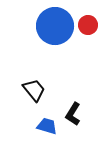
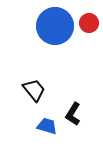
red circle: moved 1 px right, 2 px up
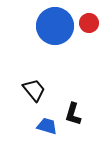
black L-shape: rotated 15 degrees counterclockwise
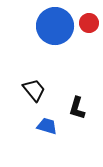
black L-shape: moved 4 px right, 6 px up
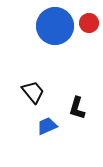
black trapezoid: moved 1 px left, 2 px down
blue trapezoid: rotated 40 degrees counterclockwise
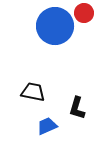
red circle: moved 5 px left, 10 px up
black trapezoid: rotated 40 degrees counterclockwise
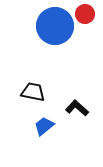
red circle: moved 1 px right, 1 px down
black L-shape: rotated 115 degrees clockwise
blue trapezoid: moved 3 px left; rotated 15 degrees counterclockwise
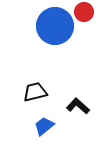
red circle: moved 1 px left, 2 px up
black trapezoid: moved 2 px right; rotated 25 degrees counterclockwise
black L-shape: moved 1 px right, 2 px up
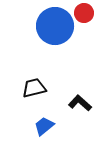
red circle: moved 1 px down
black trapezoid: moved 1 px left, 4 px up
black L-shape: moved 2 px right, 3 px up
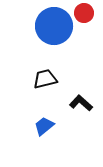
blue circle: moved 1 px left
black trapezoid: moved 11 px right, 9 px up
black L-shape: moved 1 px right
